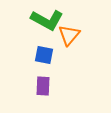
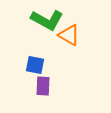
orange triangle: rotated 40 degrees counterclockwise
blue square: moved 9 px left, 10 px down
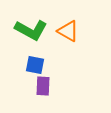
green L-shape: moved 16 px left, 10 px down
orange triangle: moved 1 px left, 4 px up
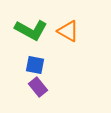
purple rectangle: moved 5 px left, 1 px down; rotated 42 degrees counterclockwise
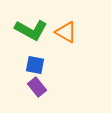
orange triangle: moved 2 px left, 1 px down
purple rectangle: moved 1 px left
